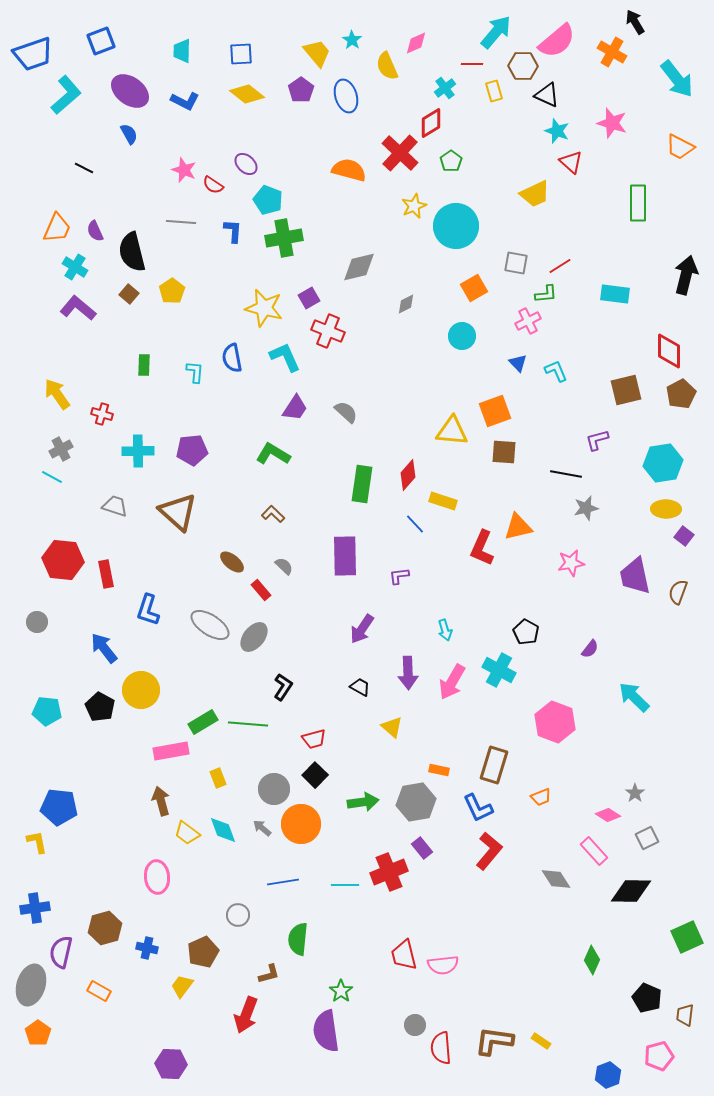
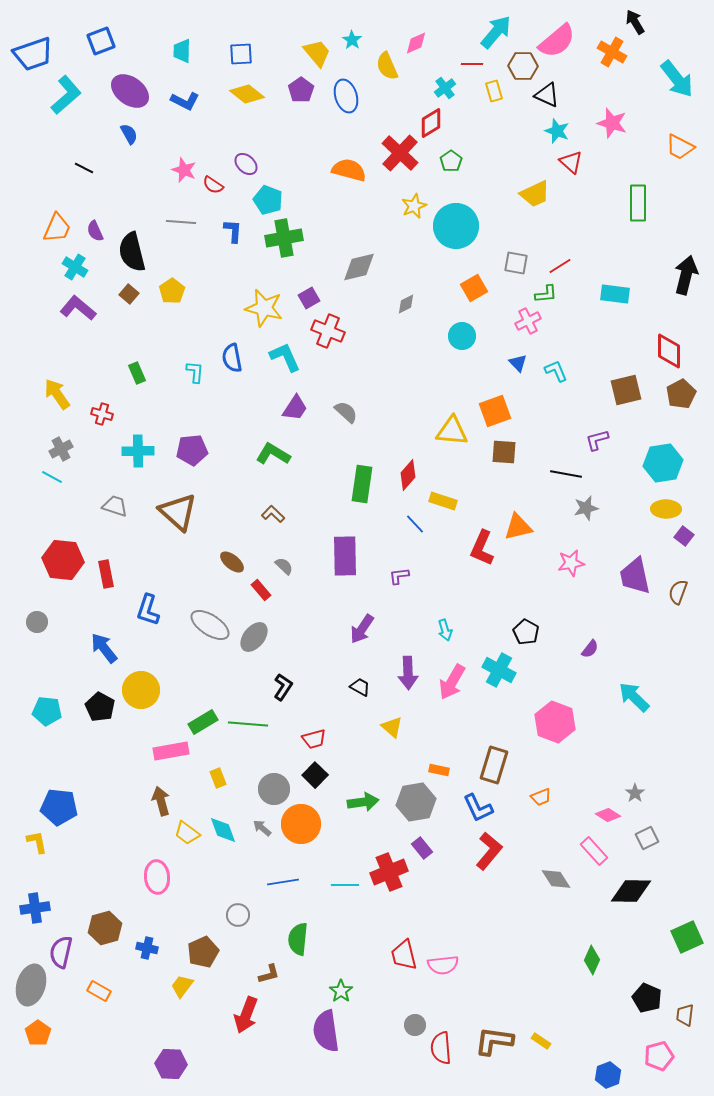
green rectangle at (144, 365): moved 7 px left, 8 px down; rotated 25 degrees counterclockwise
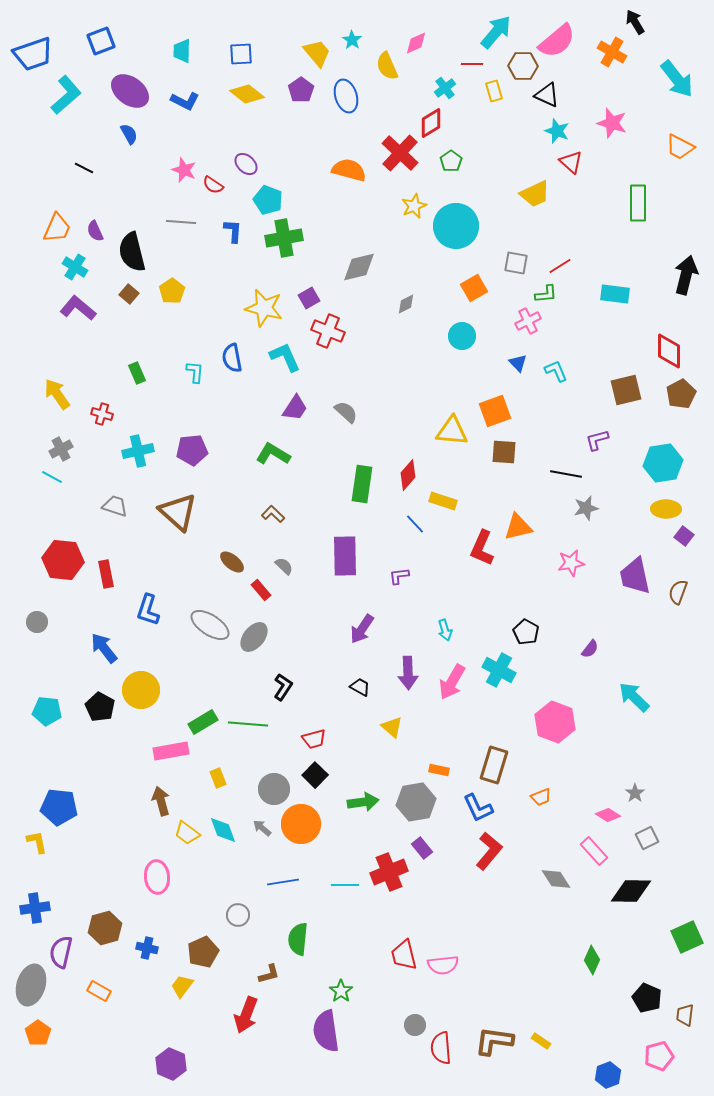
cyan cross at (138, 451): rotated 12 degrees counterclockwise
purple hexagon at (171, 1064): rotated 20 degrees clockwise
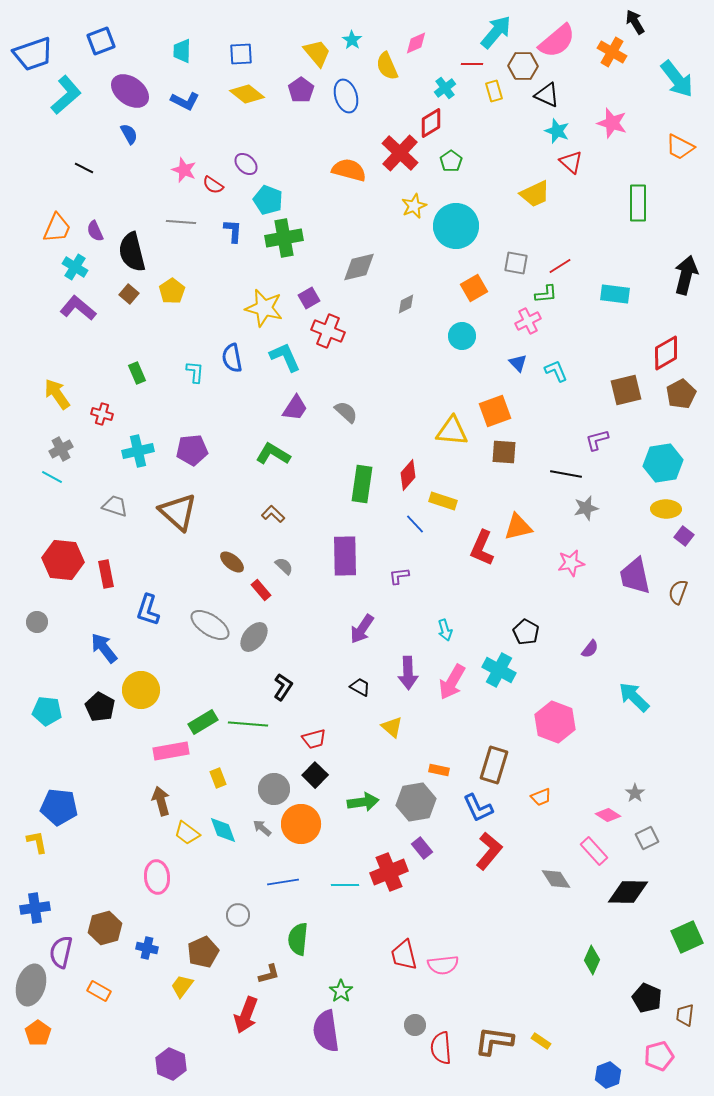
red diamond at (669, 351): moved 3 px left, 2 px down; rotated 60 degrees clockwise
black diamond at (631, 891): moved 3 px left, 1 px down
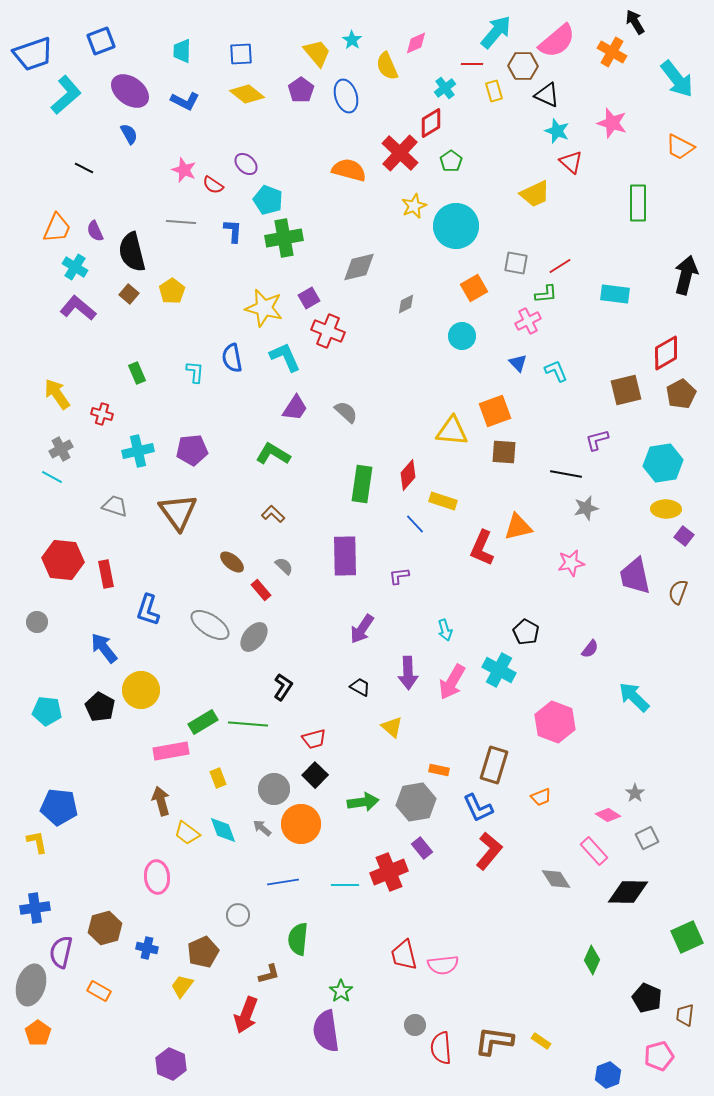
brown triangle at (178, 512): rotated 12 degrees clockwise
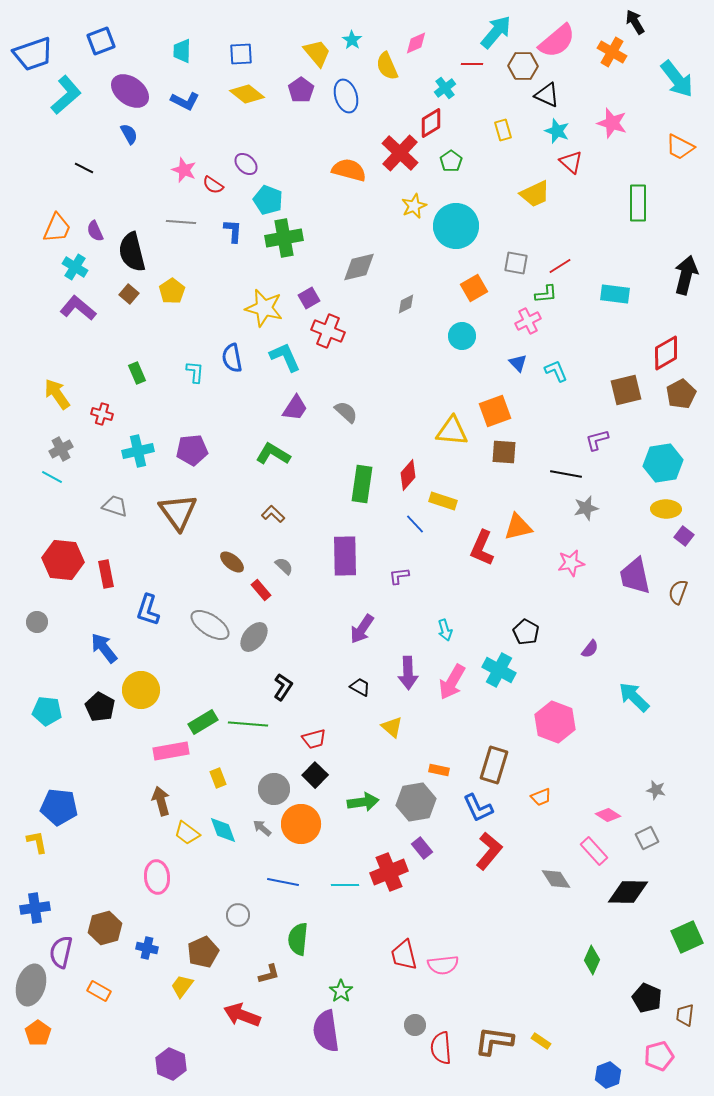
yellow rectangle at (494, 91): moved 9 px right, 39 px down
gray star at (635, 793): moved 21 px right, 3 px up; rotated 24 degrees counterclockwise
blue line at (283, 882): rotated 20 degrees clockwise
red arrow at (246, 1015): moved 4 px left; rotated 90 degrees clockwise
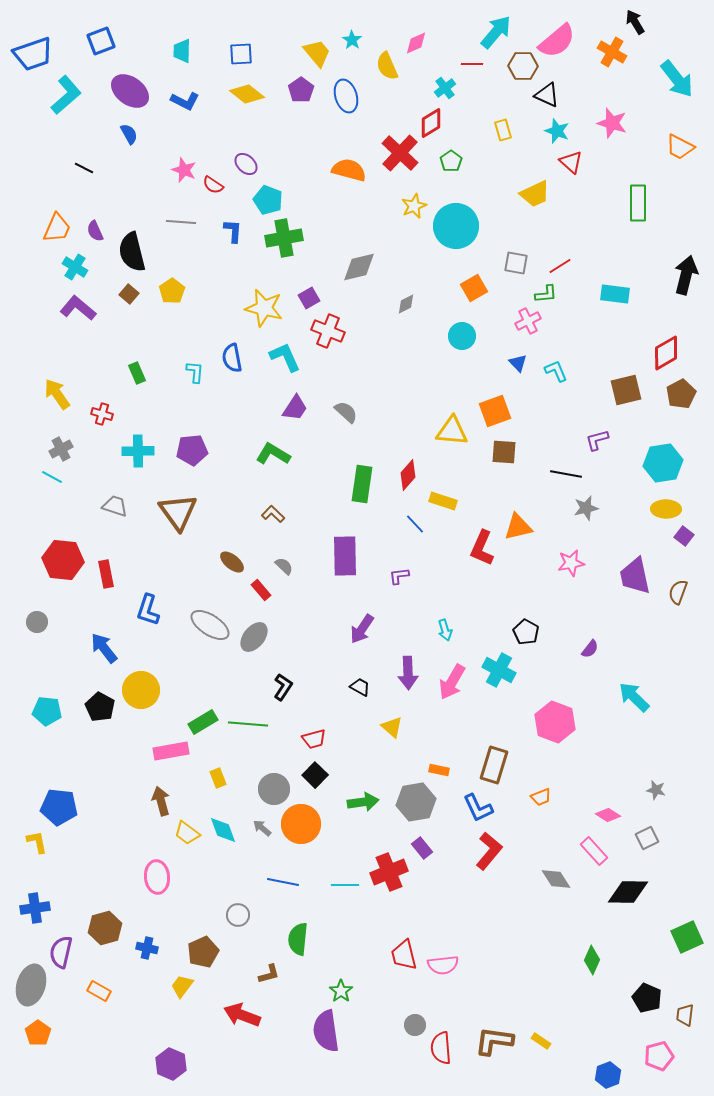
cyan cross at (138, 451): rotated 12 degrees clockwise
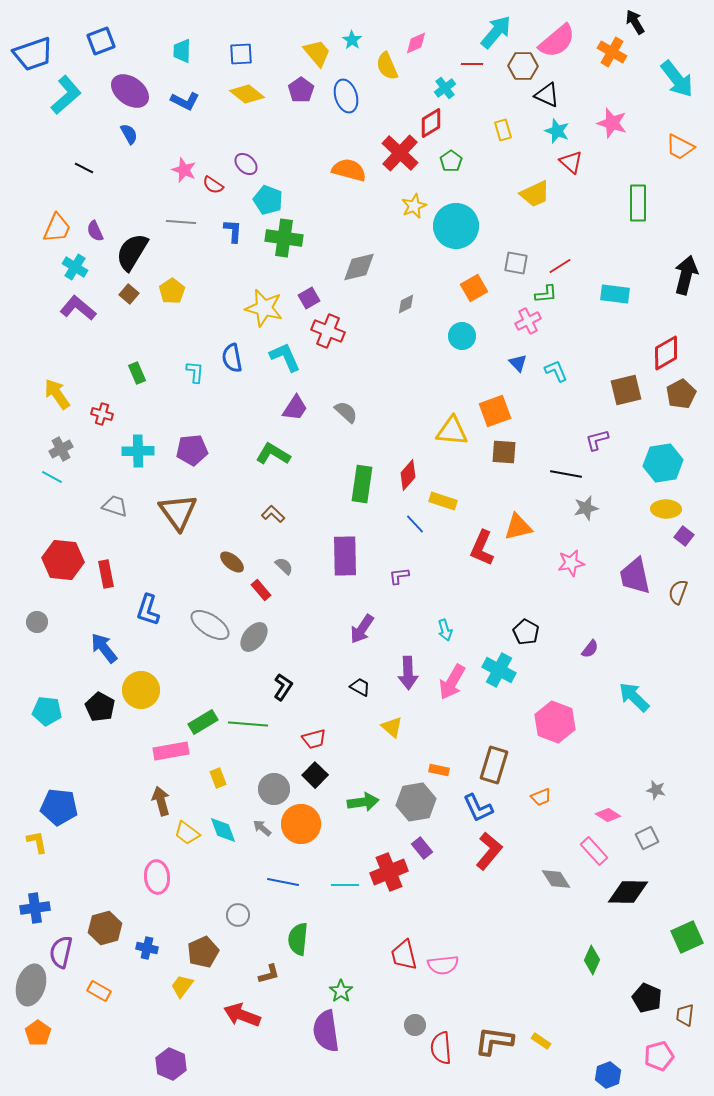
green cross at (284, 238): rotated 18 degrees clockwise
black semicircle at (132, 252): rotated 45 degrees clockwise
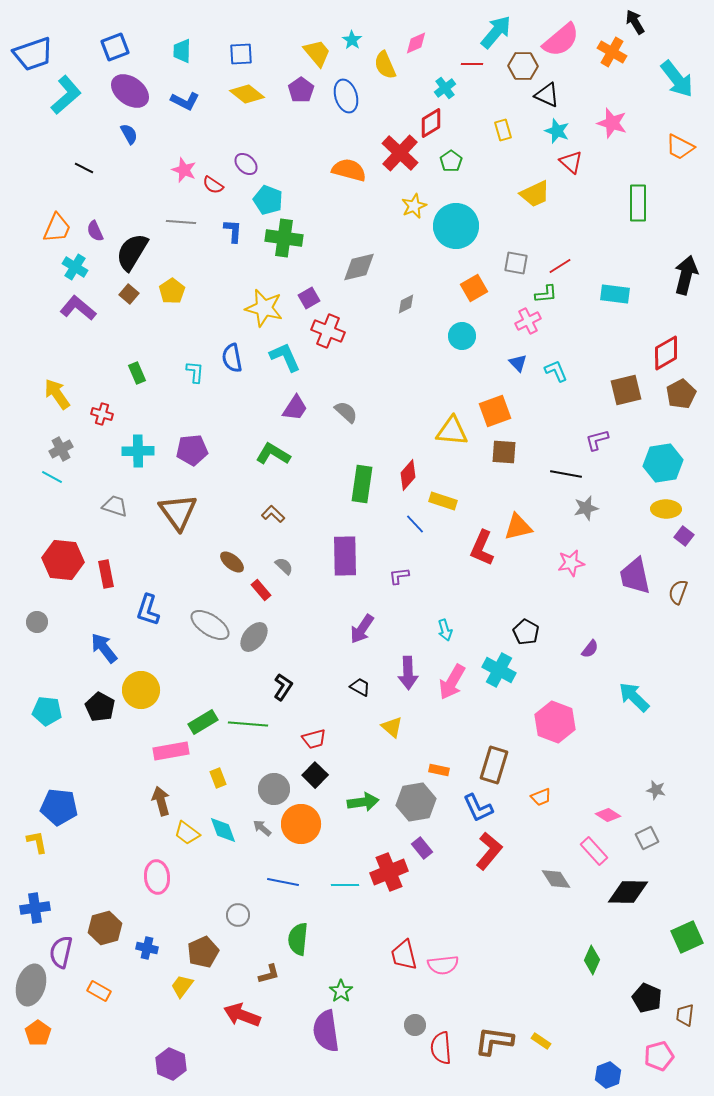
blue square at (101, 41): moved 14 px right, 6 px down
pink semicircle at (557, 41): moved 4 px right, 1 px up
yellow semicircle at (387, 66): moved 2 px left, 1 px up
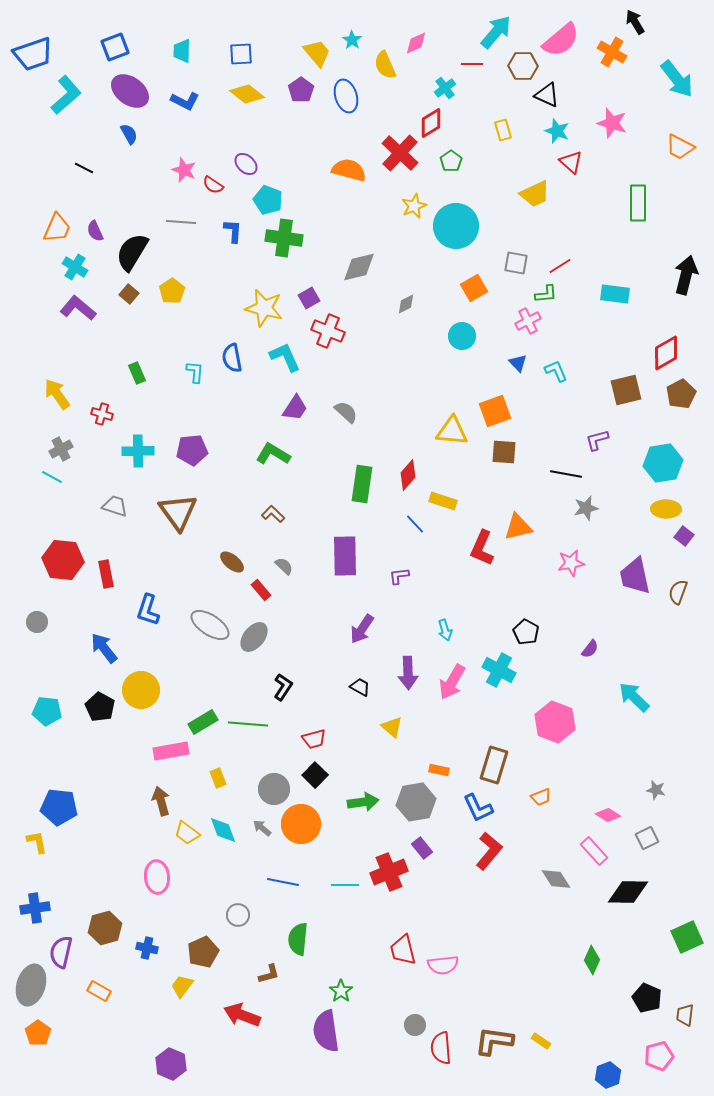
red trapezoid at (404, 955): moved 1 px left, 5 px up
